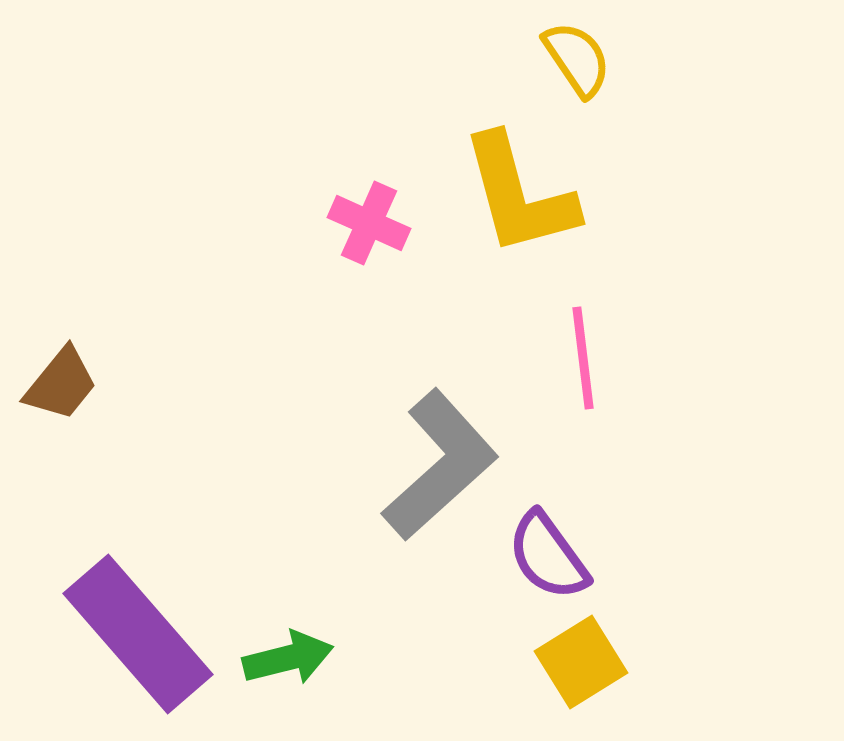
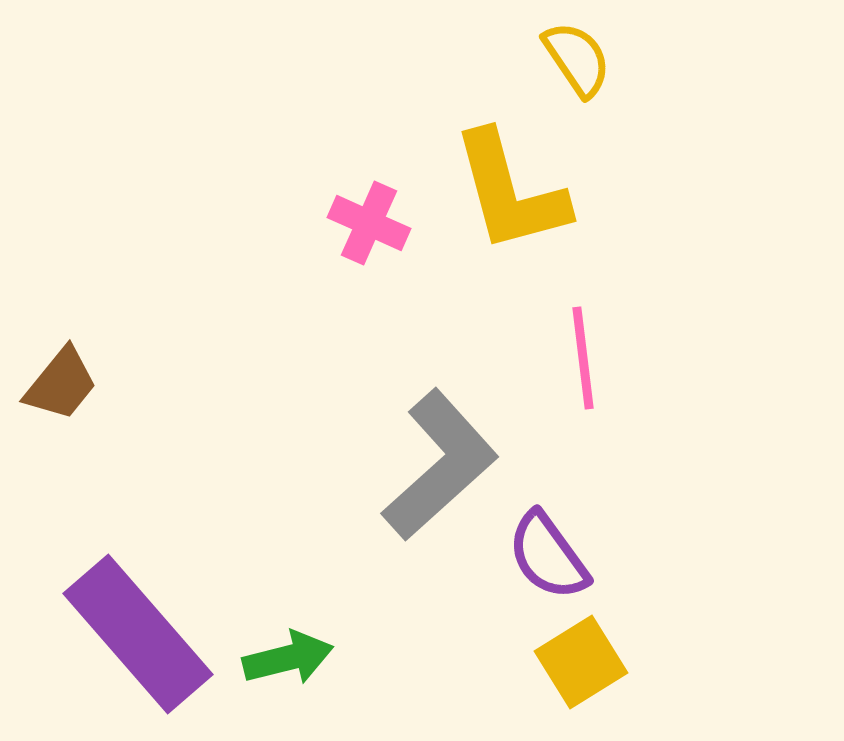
yellow L-shape: moved 9 px left, 3 px up
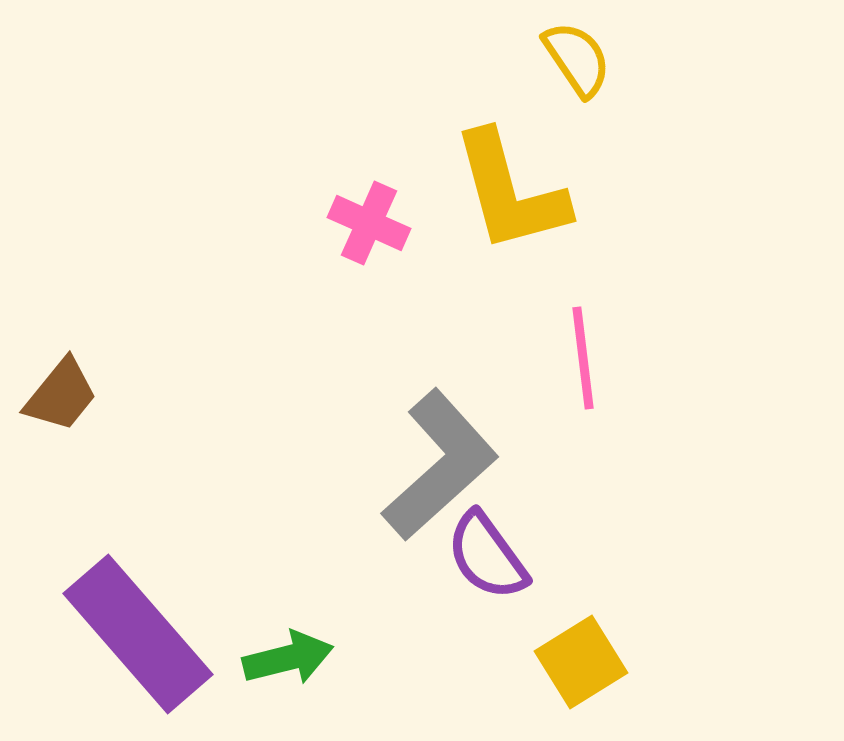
brown trapezoid: moved 11 px down
purple semicircle: moved 61 px left
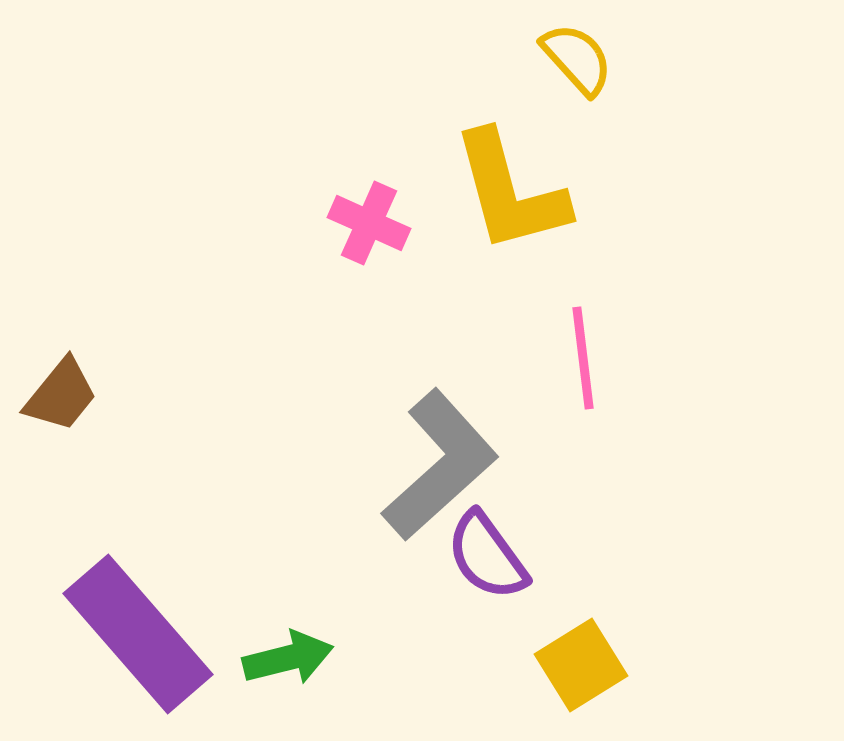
yellow semicircle: rotated 8 degrees counterclockwise
yellow square: moved 3 px down
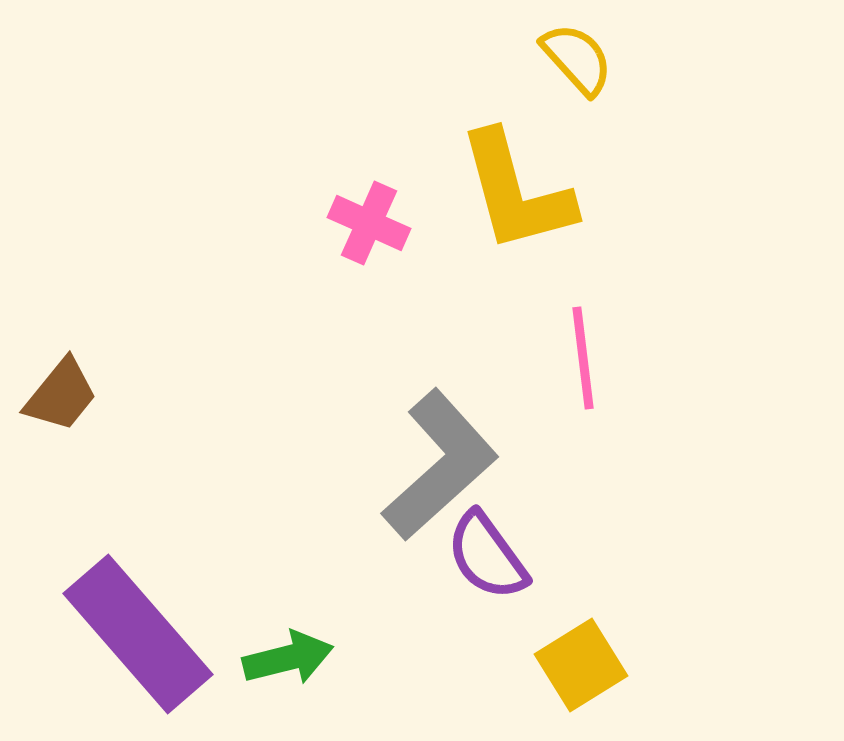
yellow L-shape: moved 6 px right
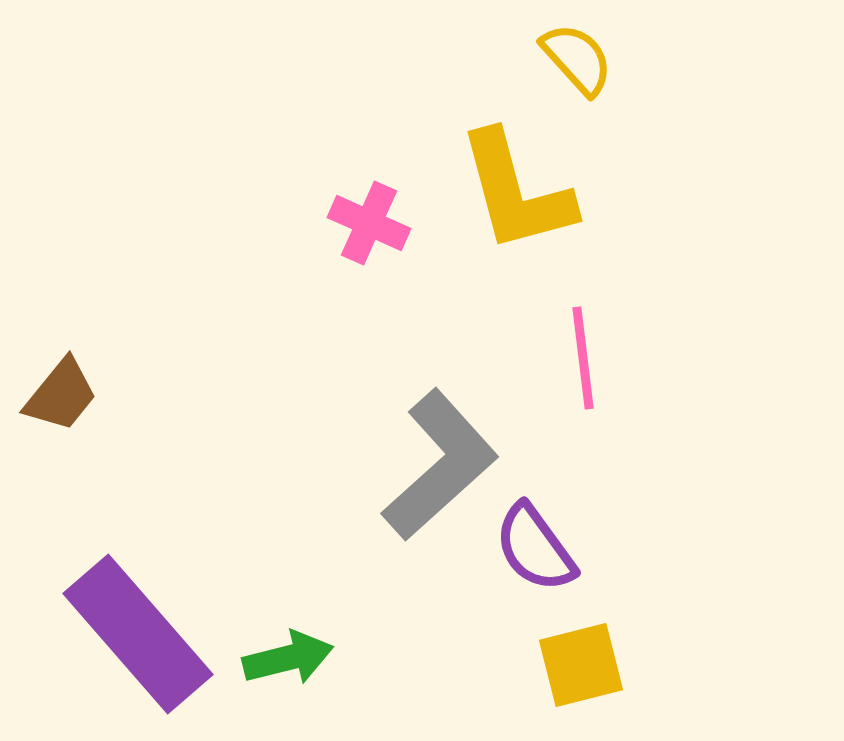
purple semicircle: moved 48 px right, 8 px up
yellow square: rotated 18 degrees clockwise
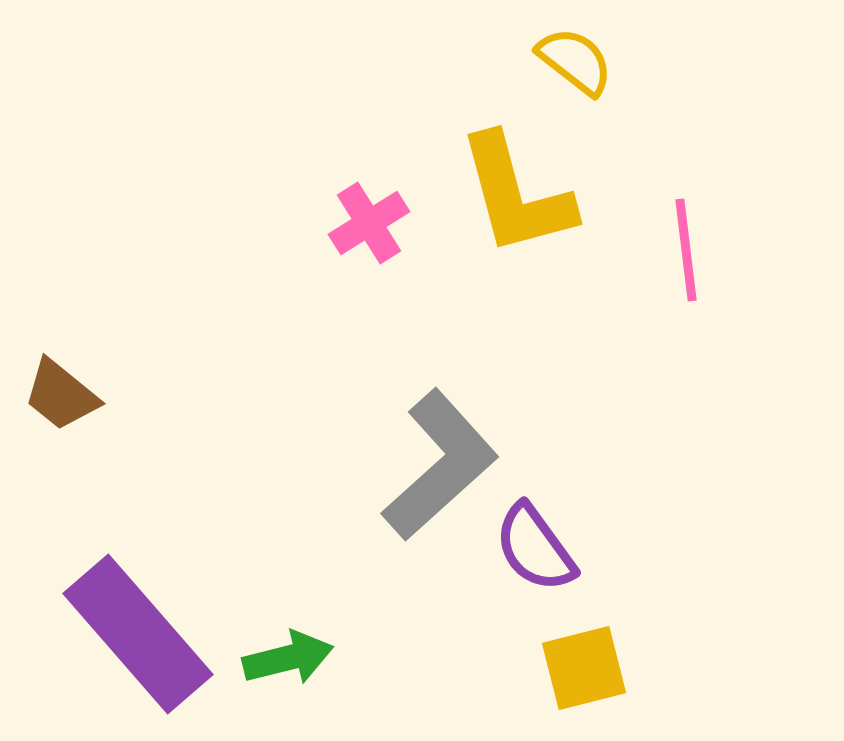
yellow semicircle: moved 2 px left, 2 px down; rotated 10 degrees counterclockwise
yellow L-shape: moved 3 px down
pink cross: rotated 34 degrees clockwise
pink line: moved 103 px right, 108 px up
brown trapezoid: rotated 90 degrees clockwise
yellow square: moved 3 px right, 3 px down
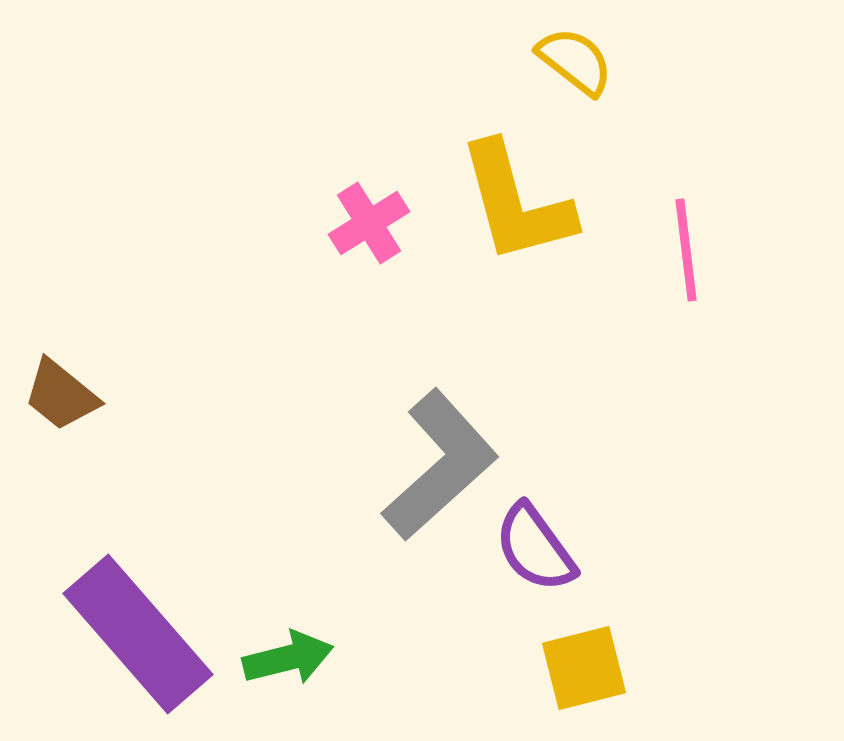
yellow L-shape: moved 8 px down
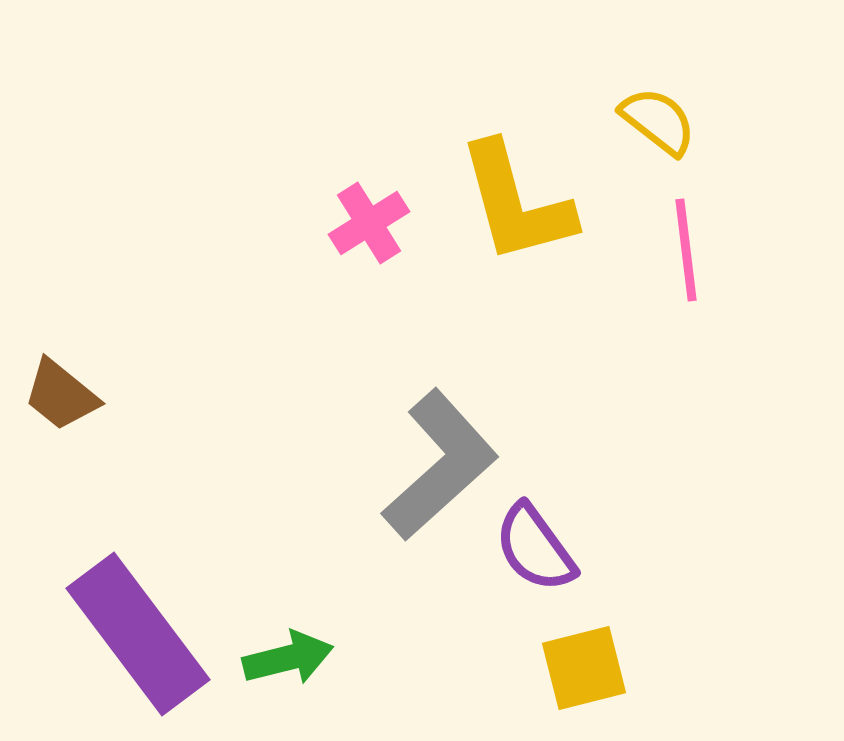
yellow semicircle: moved 83 px right, 60 px down
purple rectangle: rotated 4 degrees clockwise
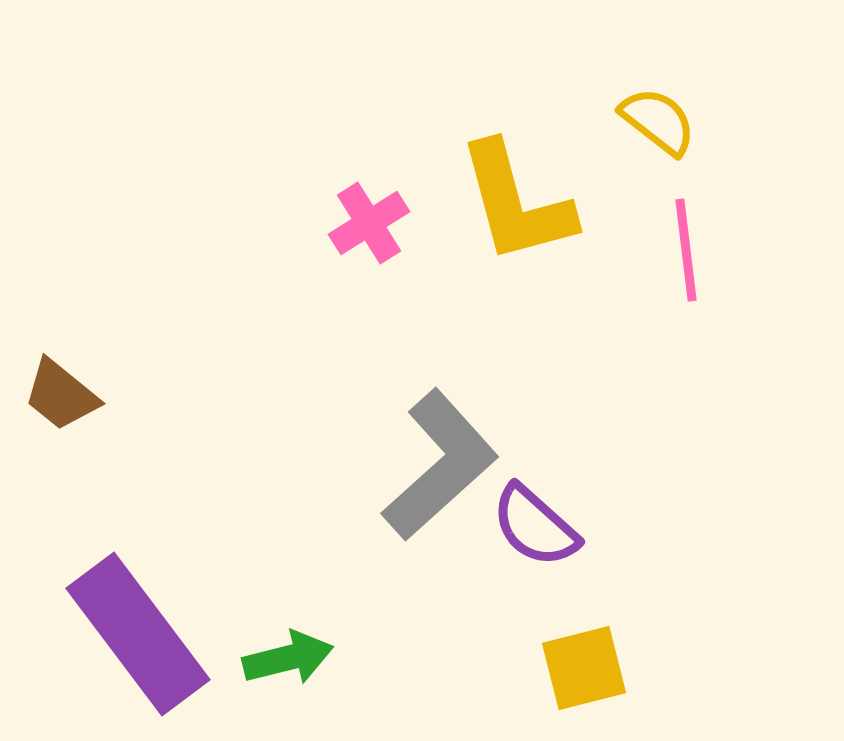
purple semicircle: moved 22 px up; rotated 12 degrees counterclockwise
